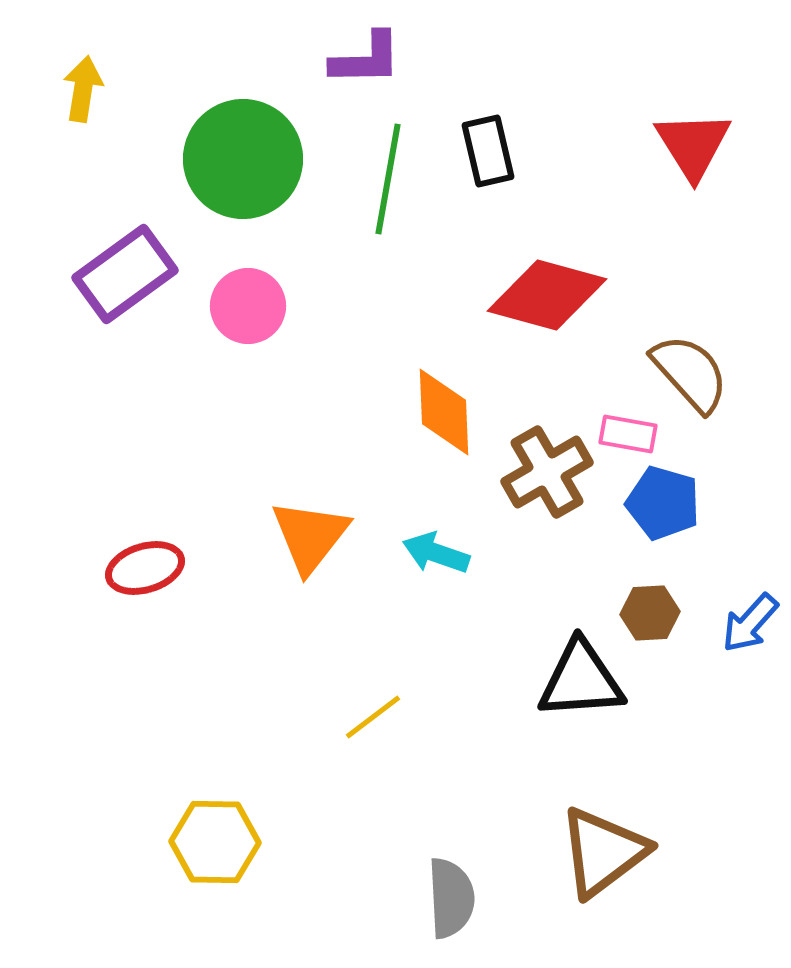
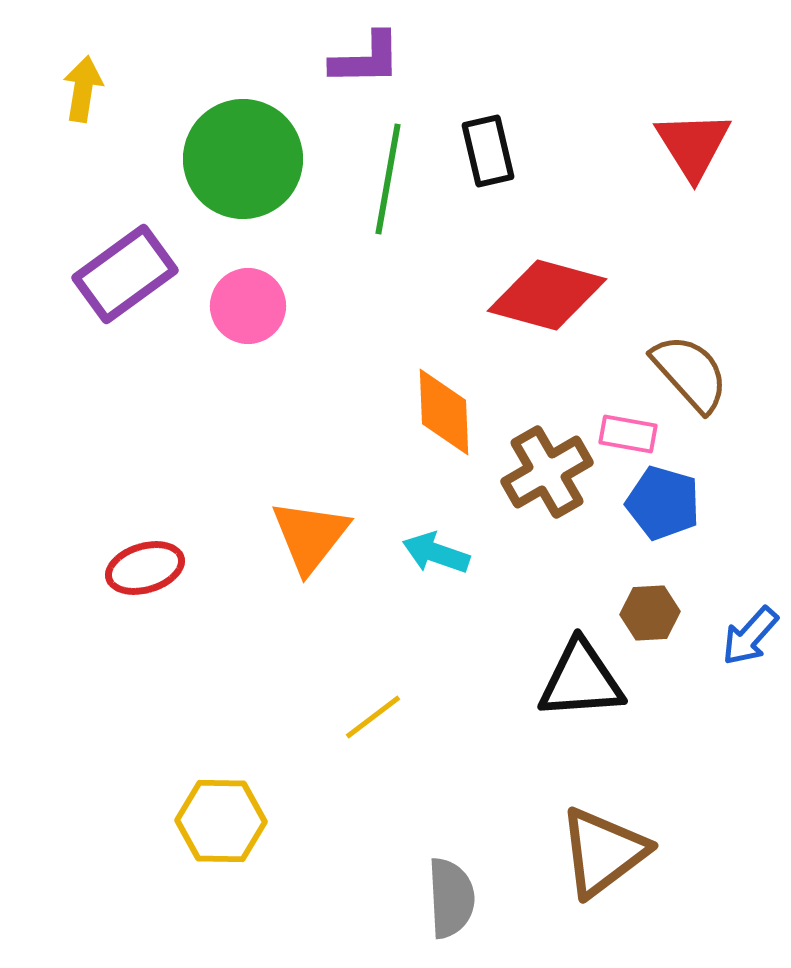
blue arrow: moved 13 px down
yellow hexagon: moved 6 px right, 21 px up
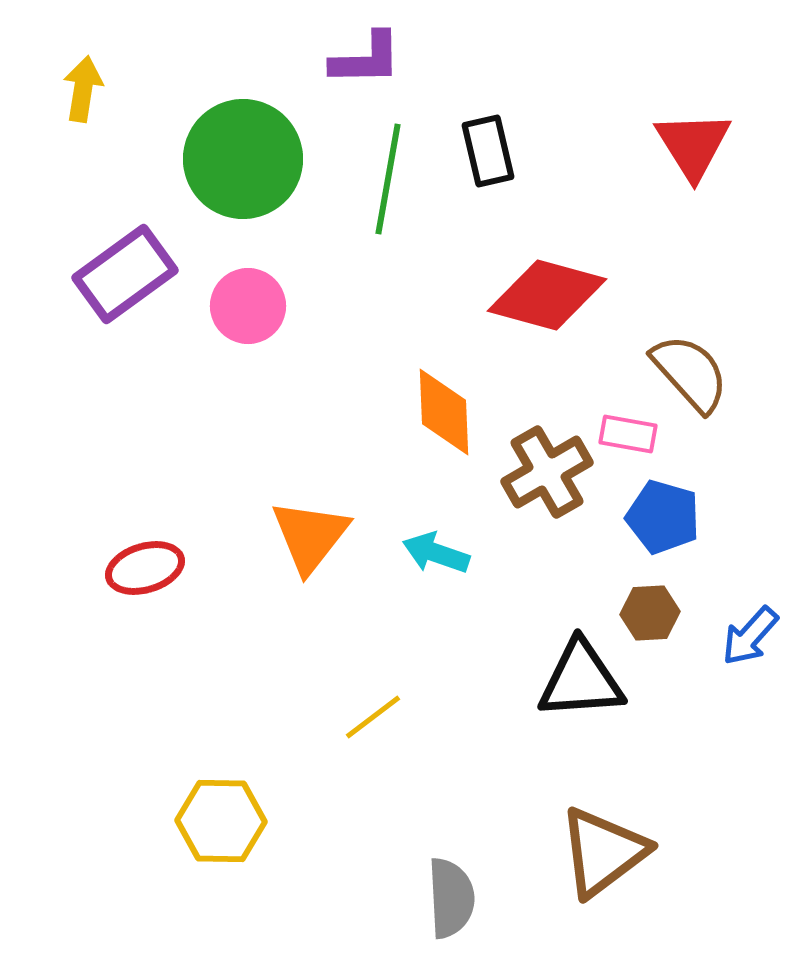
blue pentagon: moved 14 px down
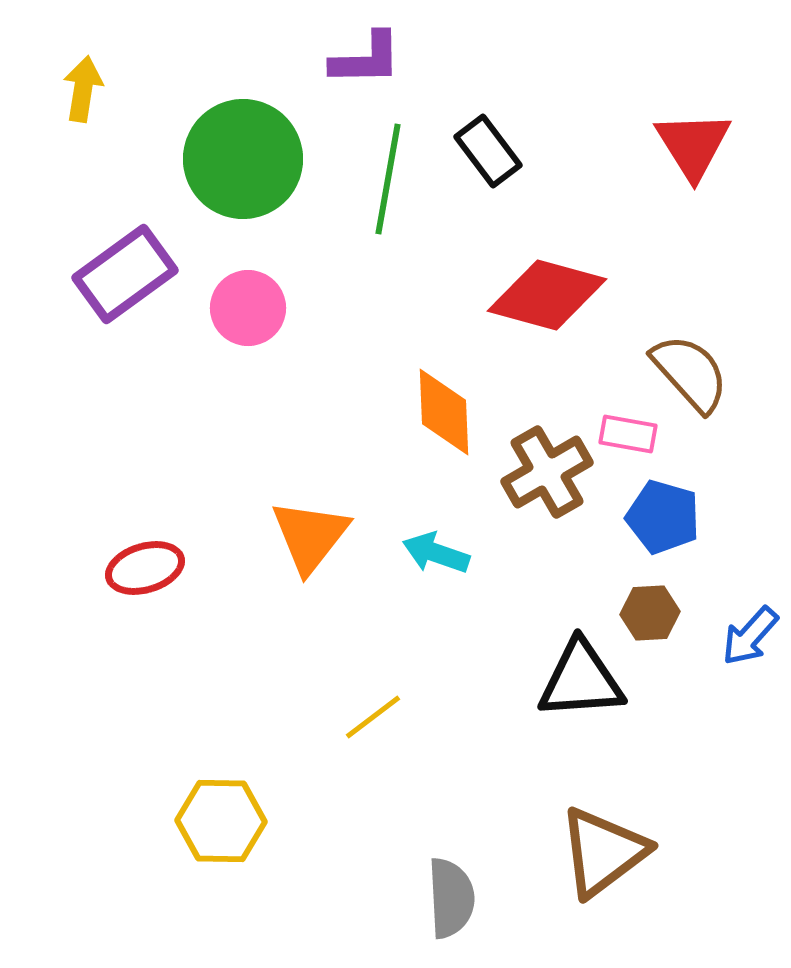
black rectangle: rotated 24 degrees counterclockwise
pink circle: moved 2 px down
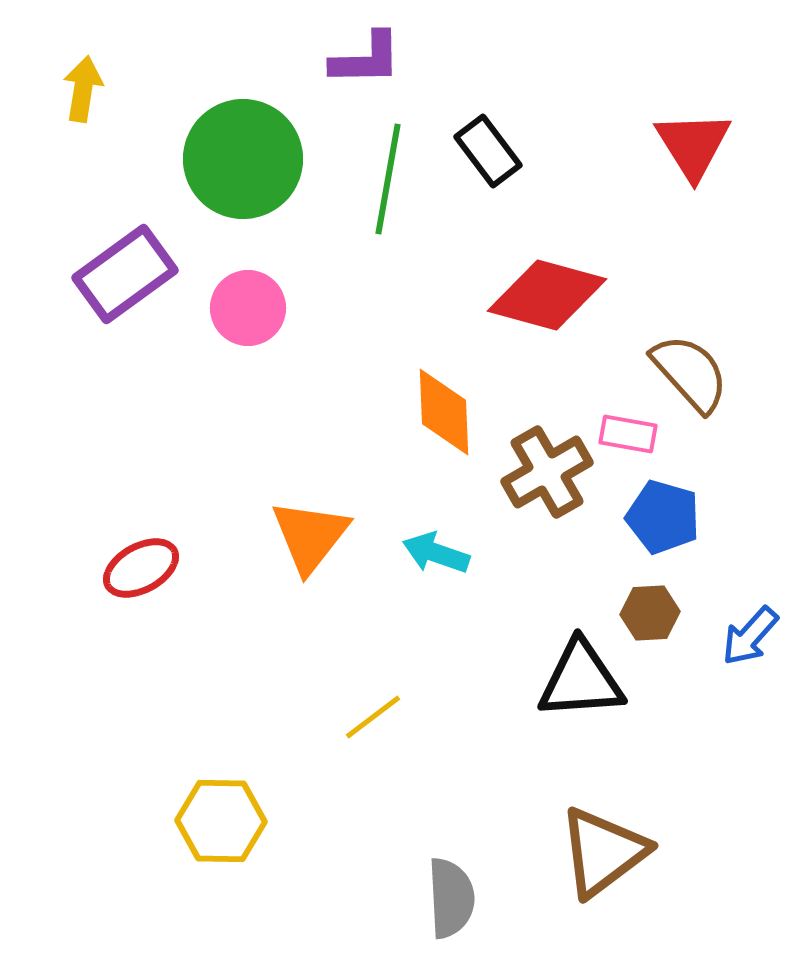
red ellipse: moved 4 px left; rotated 12 degrees counterclockwise
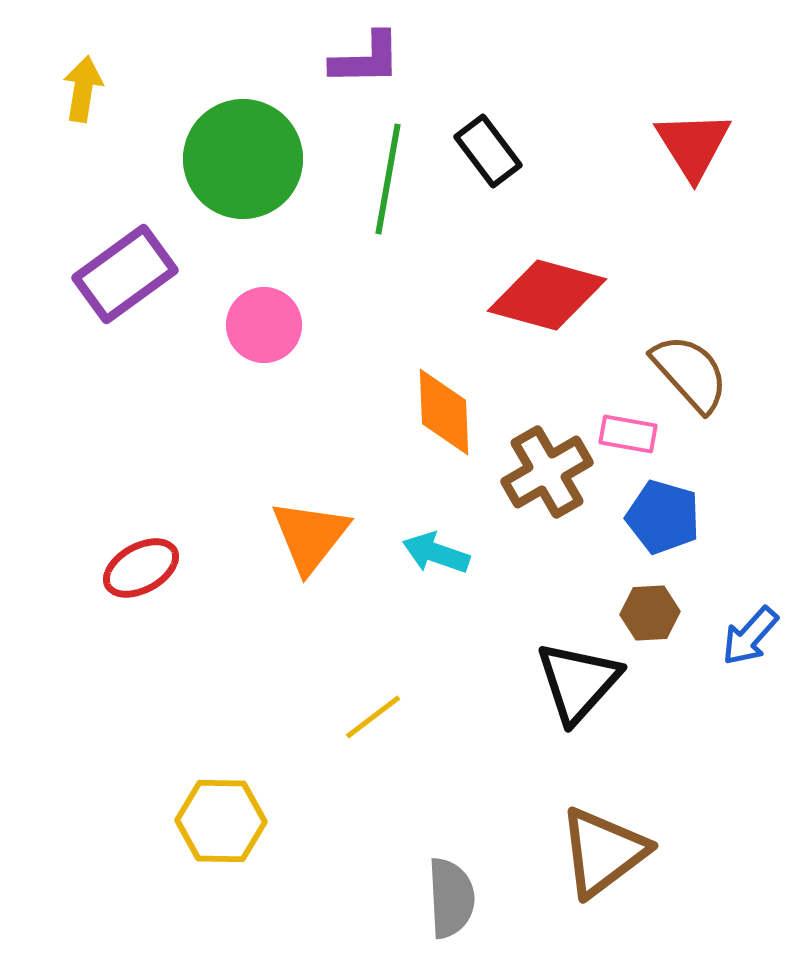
pink circle: moved 16 px right, 17 px down
black triangle: moved 3 px left, 2 px down; rotated 44 degrees counterclockwise
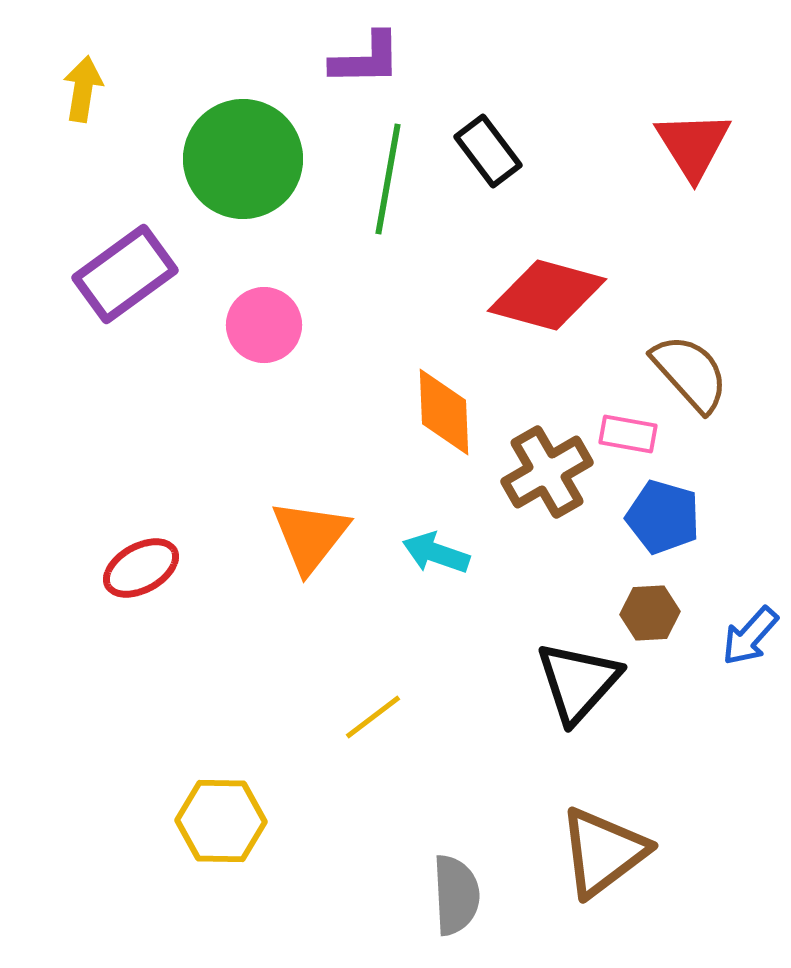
gray semicircle: moved 5 px right, 3 px up
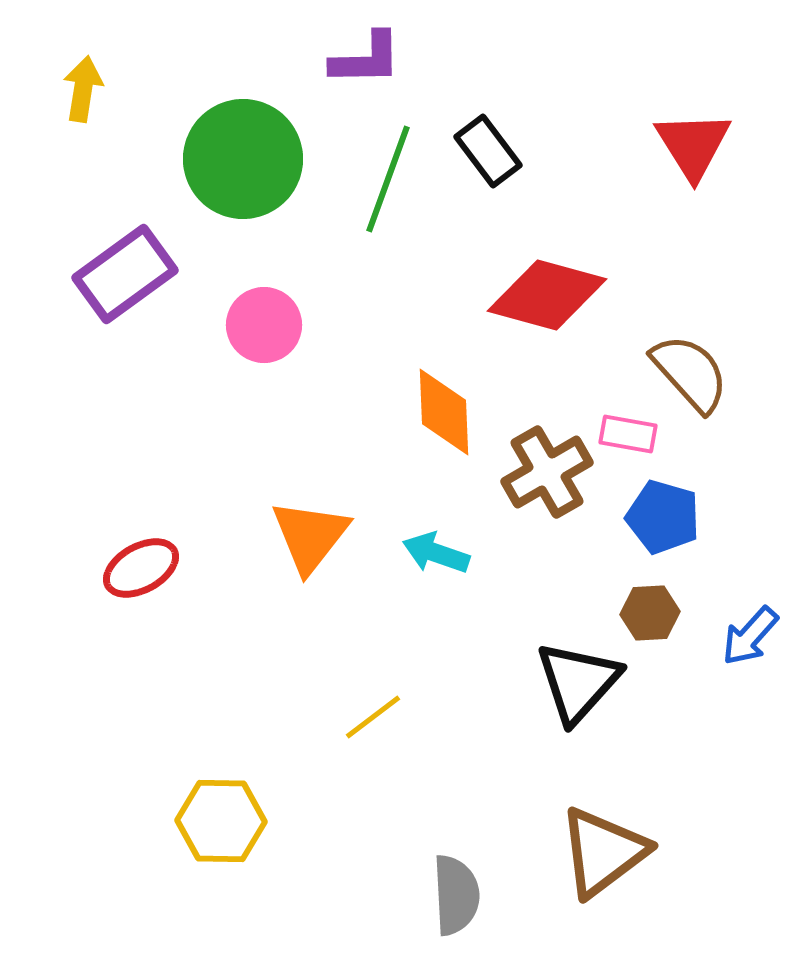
green line: rotated 10 degrees clockwise
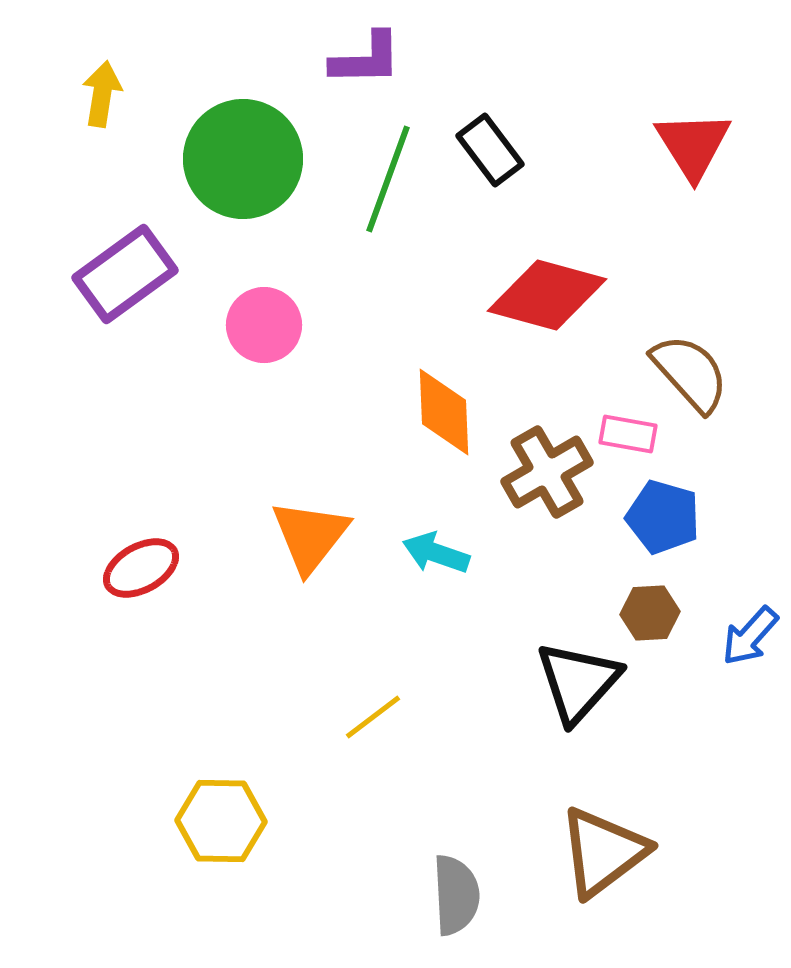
yellow arrow: moved 19 px right, 5 px down
black rectangle: moved 2 px right, 1 px up
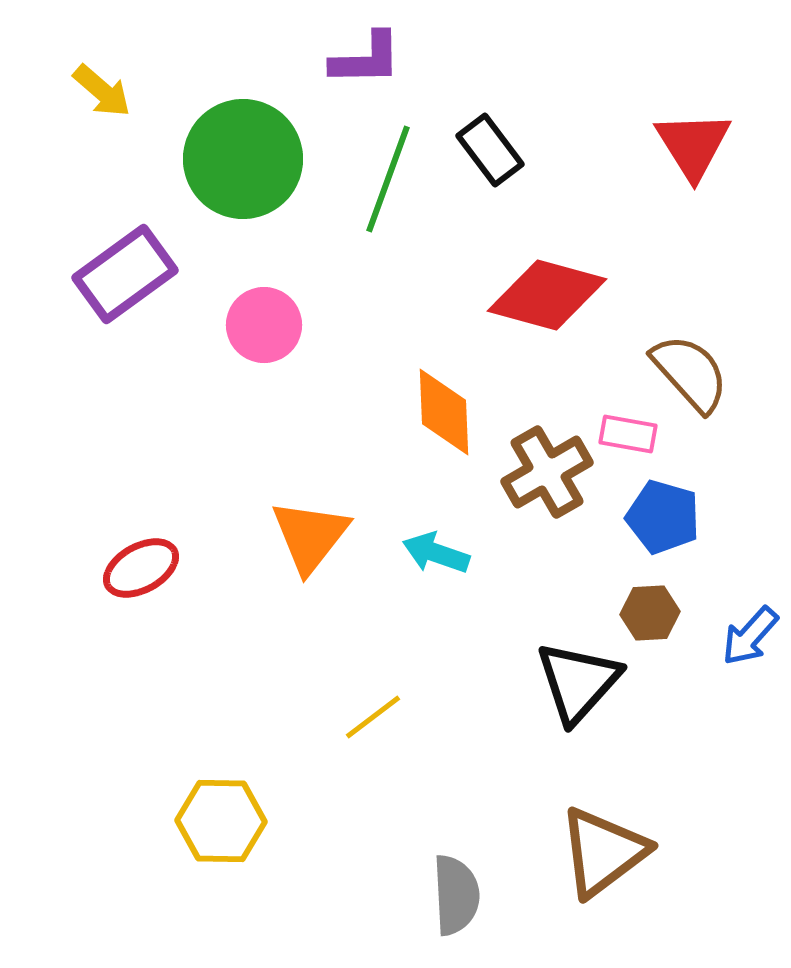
yellow arrow: moved 3 px up; rotated 122 degrees clockwise
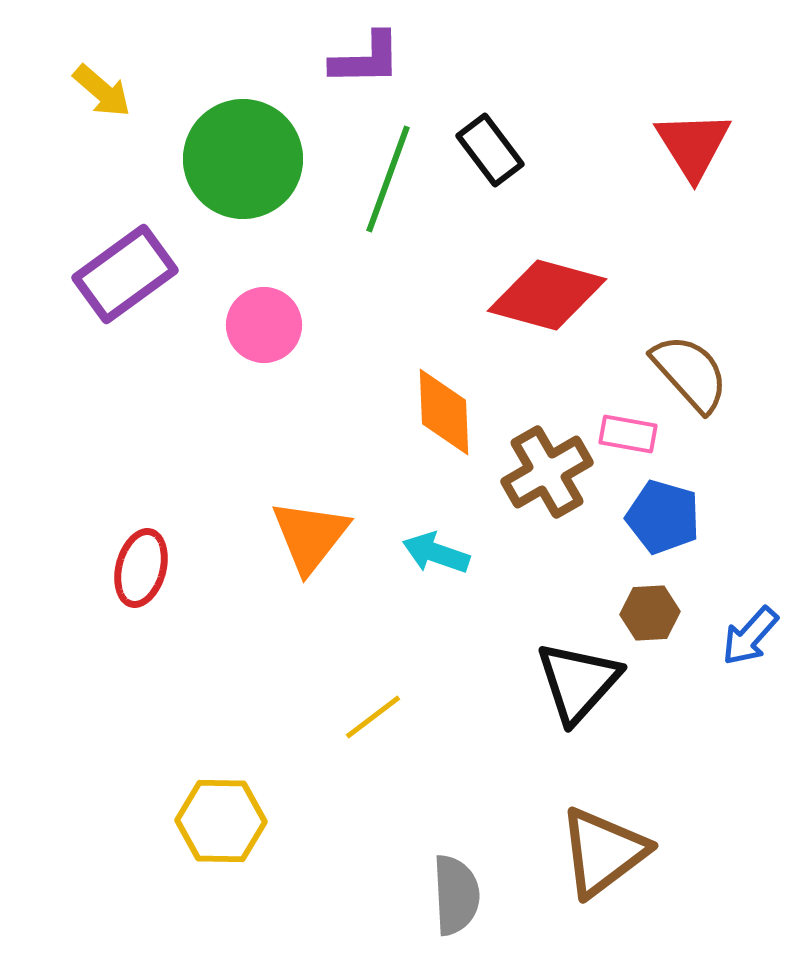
red ellipse: rotated 46 degrees counterclockwise
